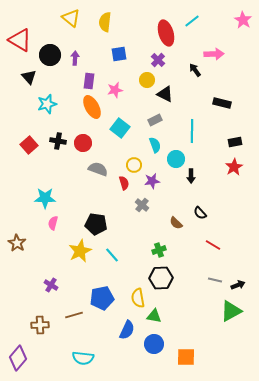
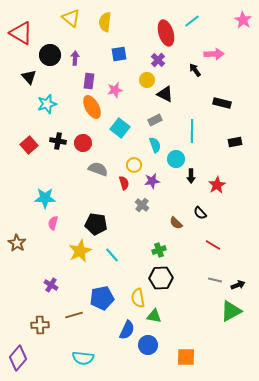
red triangle at (20, 40): moved 1 px right, 7 px up
red star at (234, 167): moved 17 px left, 18 px down
blue circle at (154, 344): moved 6 px left, 1 px down
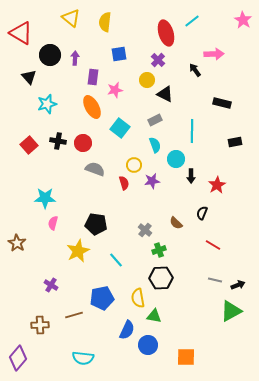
purple rectangle at (89, 81): moved 4 px right, 4 px up
gray semicircle at (98, 169): moved 3 px left
gray cross at (142, 205): moved 3 px right, 25 px down
black semicircle at (200, 213): moved 2 px right; rotated 64 degrees clockwise
yellow star at (80, 251): moved 2 px left
cyan line at (112, 255): moved 4 px right, 5 px down
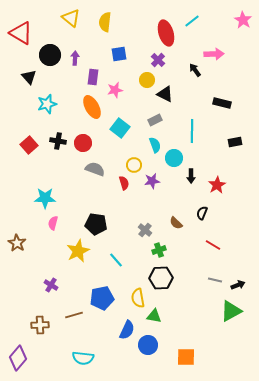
cyan circle at (176, 159): moved 2 px left, 1 px up
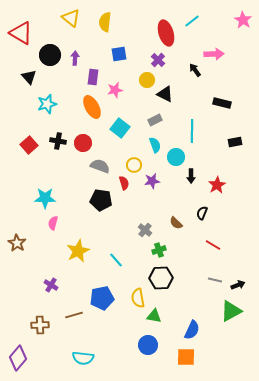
cyan circle at (174, 158): moved 2 px right, 1 px up
gray semicircle at (95, 169): moved 5 px right, 3 px up
black pentagon at (96, 224): moved 5 px right, 24 px up
blue semicircle at (127, 330): moved 65 px right
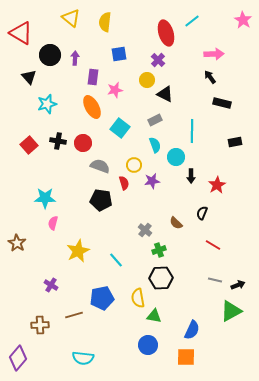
black arrow at (195, 70): moved 15 px right, 7 px down
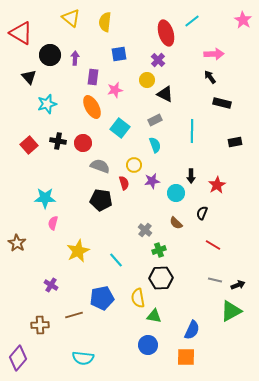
cyan circle at (176, 157): moved 36 px down
